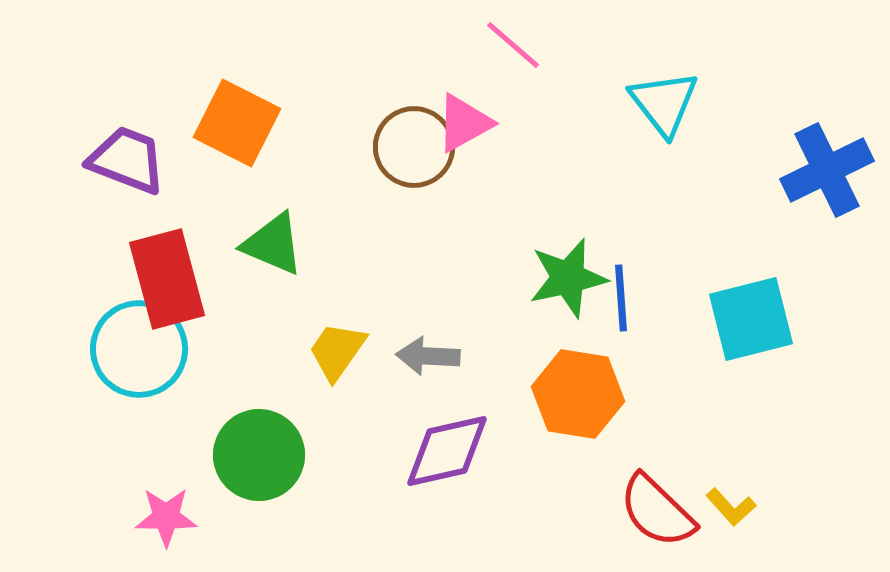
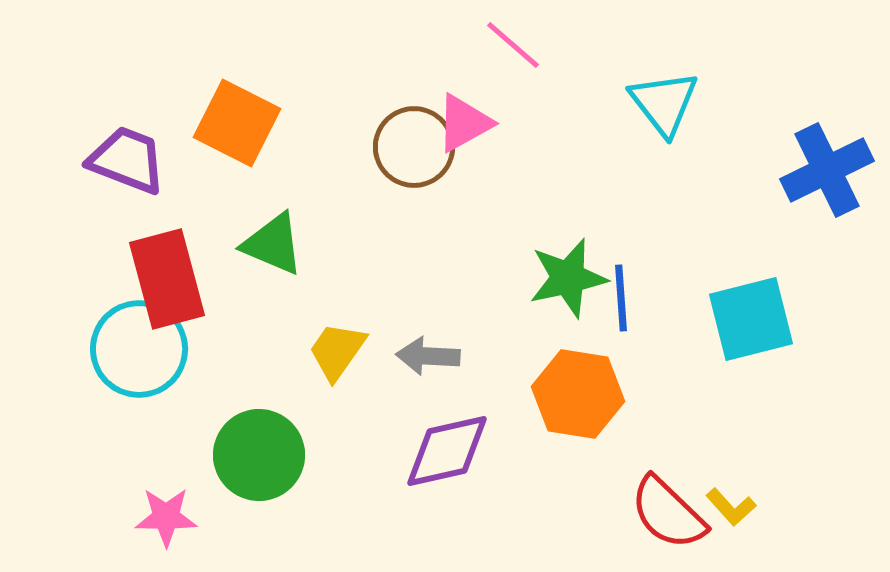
red semicircle: moved 11 px right, 2 px down
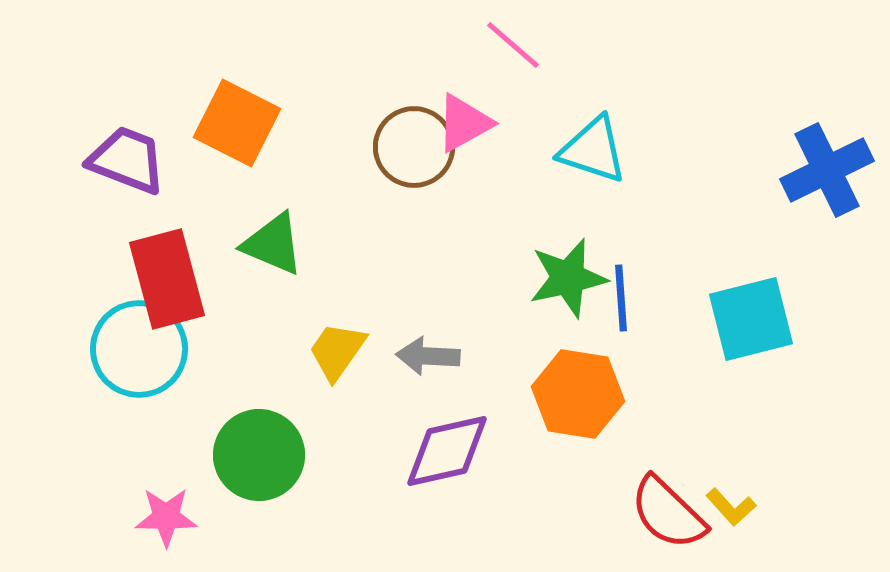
cyan triangle: moved 71 px left, 47 px down; rotated 34 degrees counterclockwise
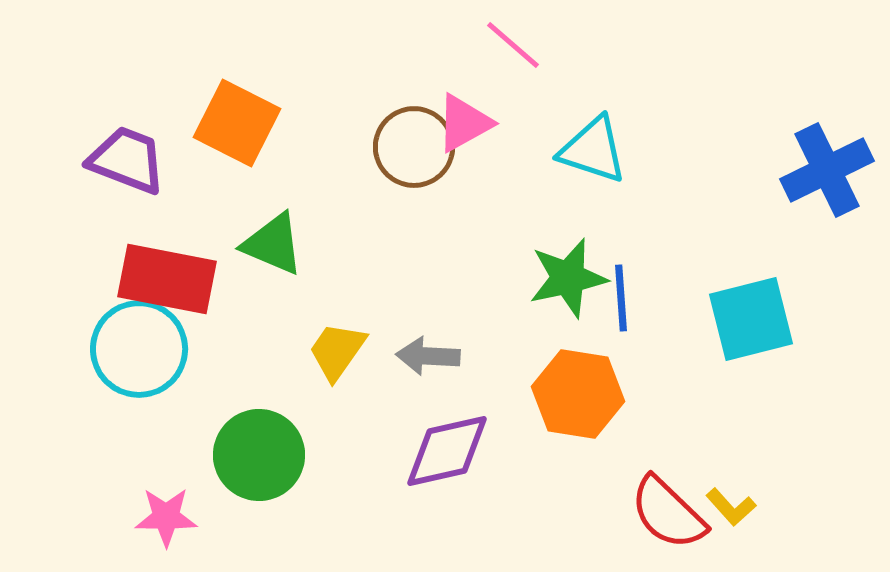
red rectangle: rotated 64 degrees counterclockwise
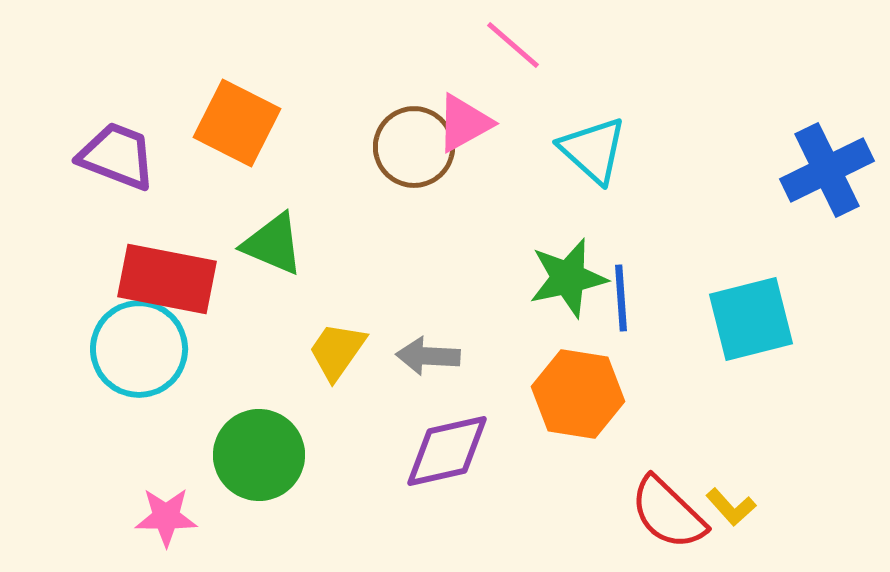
cyan triangle: rotated 24 degrees clockwise
purple trapezoid: moved 10 px left, 4 px up
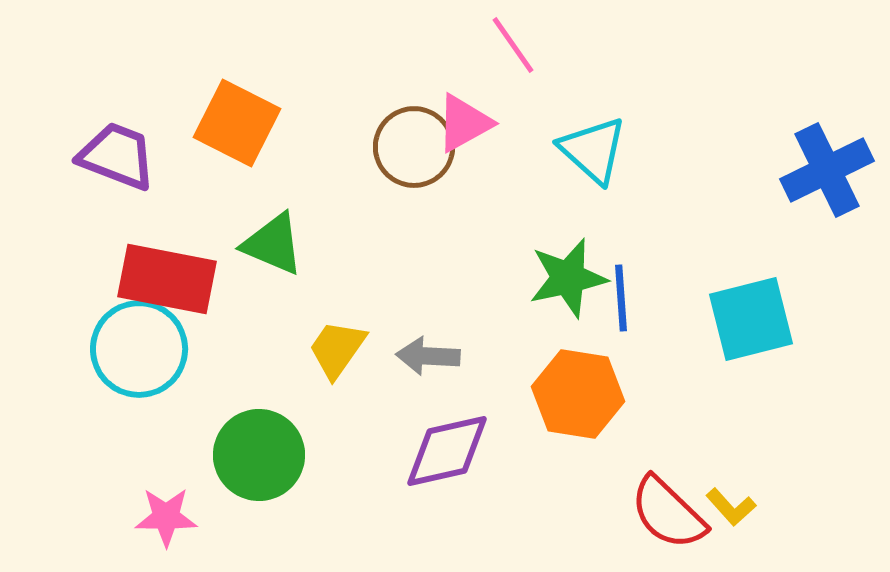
pink line: rotated 14 degrees clockwise
yellow trapezoid: moved 2 px up
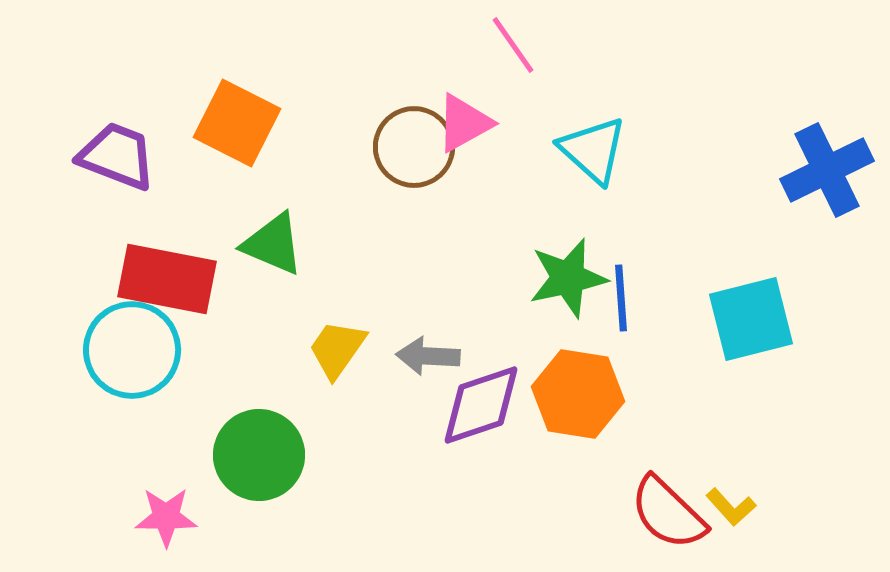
cyan circle: moved 7 px left, 1 px down
purple diamond: moved 34 px right, 46 px up; rotated 6 degrees counterclockwise
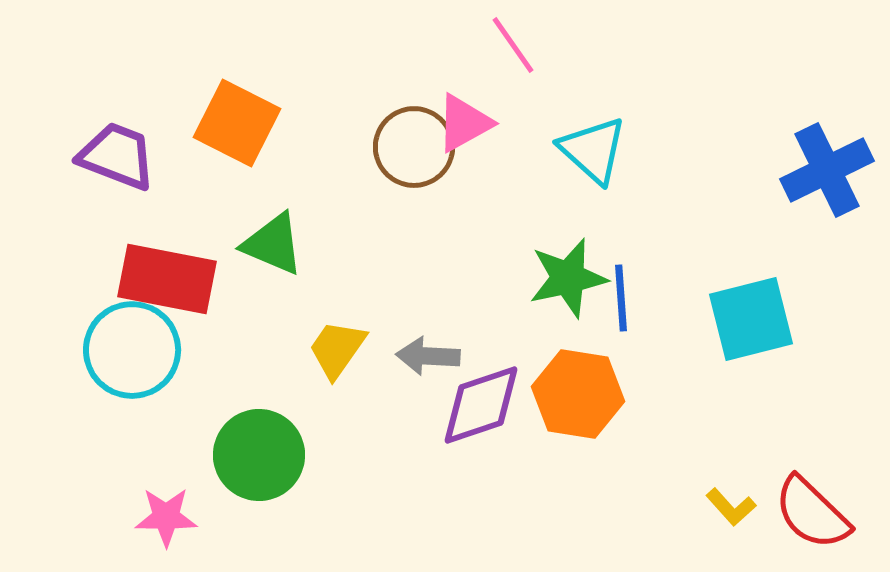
red semicircle: moved 144 px right
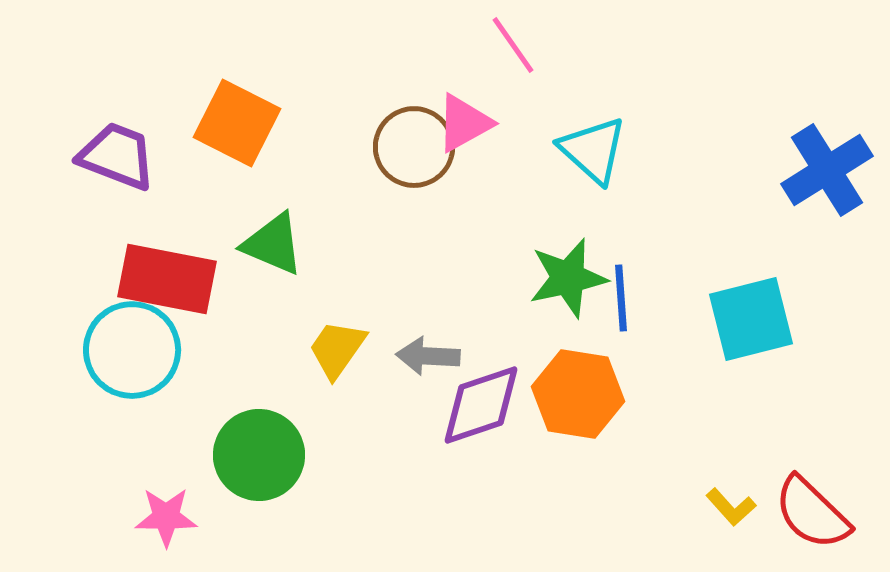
blue cross: rotated 6 degrees counterclockwise
